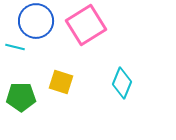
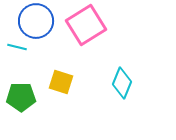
cyan line: moved 2 px right
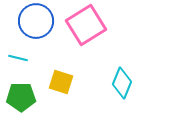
cyan line: moved 1 px right, 11 px down
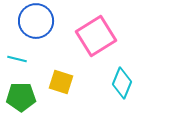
pink square: moved 10 px right, 11 px down
cyan line: moved 1 px left, 1 px down
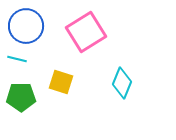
blue circle: moved 10 px left, 5 px down
pink square: moved 10 px left, 4 px up
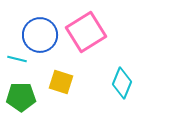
blue circle: moved 14 px right, 9 px down
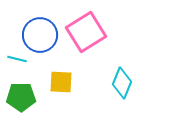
yellow square: rotated 15 degrees counterclockwise
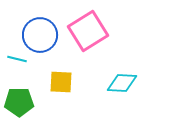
pink square: moved 2 px right, 1 px up
cyan diamond: rotated 72 degrees clockwise
green pentagon: moved 2 px left, 5 px down
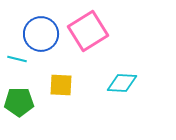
blue circle: moved 1 px right, 1 px up
yellow square: moved 3 px down
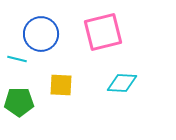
pink square: moved 15 px right, 1 px down; rotated 18 degrees clockwise
